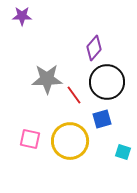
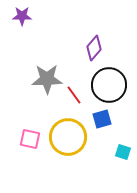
black circle: moved 2 px right, 3 px down
yellow circle: moved 2 px left, 4 px up
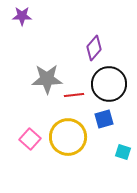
black circle: moved 1 px up
red line: rotated 60 degrees counterclockwise
blue square: moved 2 px right
pink square: rotated 30 degrees clockwise
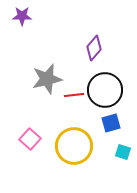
gray star: rotated 12 degrees counterclockwise
black circle: moved 4 px left, 6 px down
blue square: moved 7 px right, 4 px down
yellow circle: moved 6 px right, 9 px down
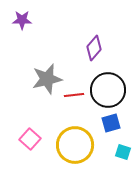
purple star: moved 4 px down
black circle: moved 3 px right
yellow circle: moved 1 px right, 1 px up
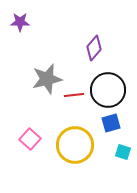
purple star: moved 2 px left, 2 px down
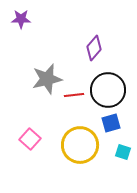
purple star: moved 1 px right, 3 px up
yellow circle: moved 5 px right
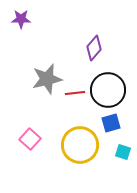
red line: moved 1 px right, 2 px up
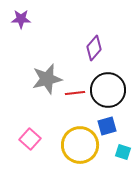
blue square: moved 4 px left, 3 px down
